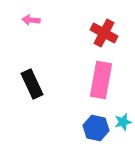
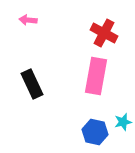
pink arrow: moved 3 px left
pink rectangle: moved 5 px left, 4 px up
blue hexagon: moved 1 px left, 4 px down
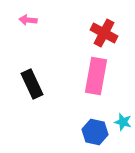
cyan star: rotated 30 degrees clockwise
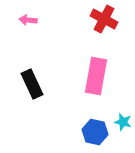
red cross: moved 14 px up
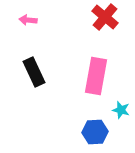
red cross: moved 1 px right, 2 px up; rotated 12 degrees clockwise
black rectangle: moved 2 px right, 12 px up
cyan star: moved 2 px left, 12 px up
blue hexagon: rotated 15 degrees counterclockwise
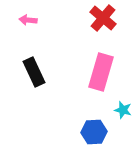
red cross: moved 2 px left, 1 px down
pink rectangle: moved 5 px right, 4 px up; rotated 6 degrees clockwise
cyan star: moved 2 px right
blue hexagon: moved 1 px left
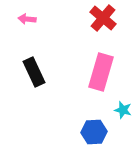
pink arrow: moved 1 px left, 1 px up
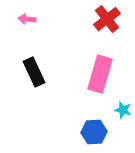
red cross: moved 4 px right, 1 px down; rotated 12 degrees clockwise
pink rectangle: moved 1 px left, 2 px down
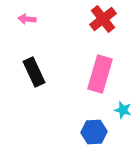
red cross: moved 4 px left
